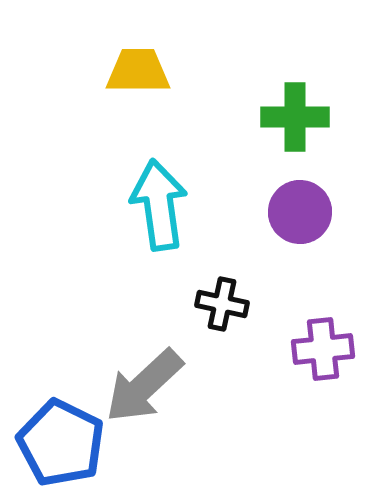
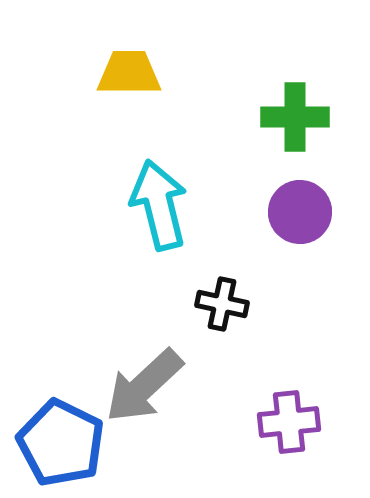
yellow trapezoid: moved 9 px left, 2 px down
cyan arrow: rotated 6 degrees counterclockwise
purple cross: moved 34 px left, 73 px down
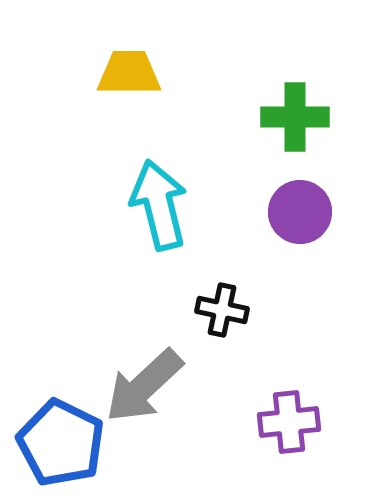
black cross: moved 6 px down
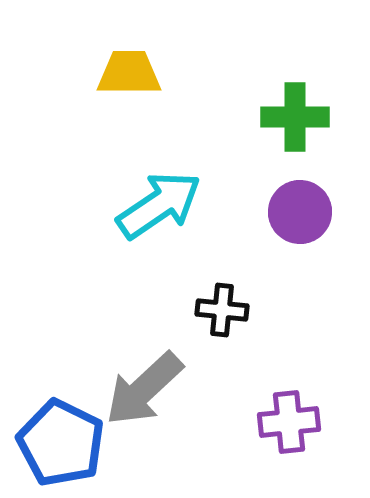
cyan arrow: rotated 70 degrees clockwise
black cross: rotated 6 degrees counterclockwise
gray arrow: moved 3 px down
